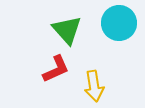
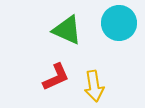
green triangle: rotated 24 degrees counterclockwise
red L-shape: moved 8 px down
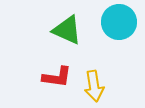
cyan circle: moved 1 px up
red L-shape: moved 1 px right; rotated 32 degrees clockwise
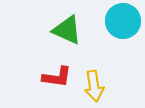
cyan circle: moved 4 px right, 1 px up
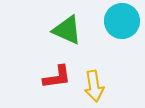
cyan circle: moved 1 px left
red L-shape: rotated 16 degrees counterclockwise
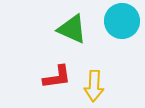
green triangle: moved 5 px right, 1 px up
yellow arrow: rotated 12 degrees clockwise
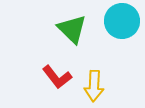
green triangle: rotated 20 degrees clockwise
red L-shape: rotated 60 degrees clockwise
